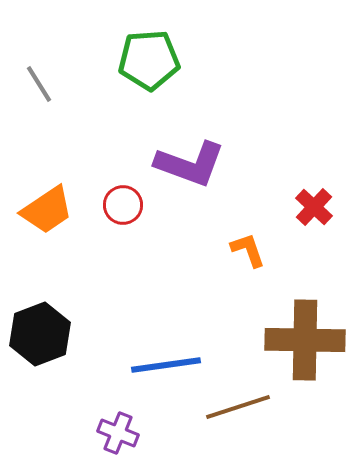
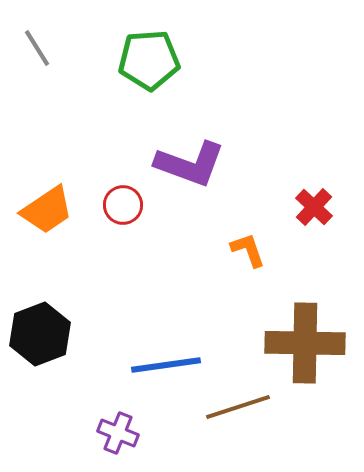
gray line: moved 2 px left, 36 px up
brown cross: moved 3 px down
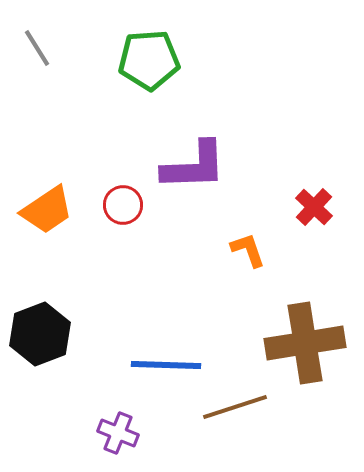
purple L-shape: moved 4 px right, 2 px down; rotated 22 degrees counterclockwise
brown cross: rotated 10 degrees counterclockwise
blue line: rotated 10 degrees clockwise
brown line: moved 3 px left
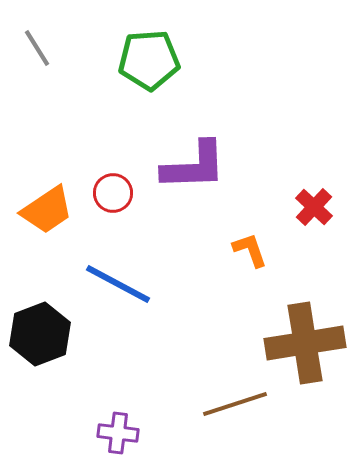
red circle: moved 10 px left, 12 px up
orange L-shape: moved 2 px right
blue line: moved 48 px left, 81 px up; rotated 26 degrees clockwise
brown line: moved 3 px up
purple cross: rotated 15 degrees counterclockwise
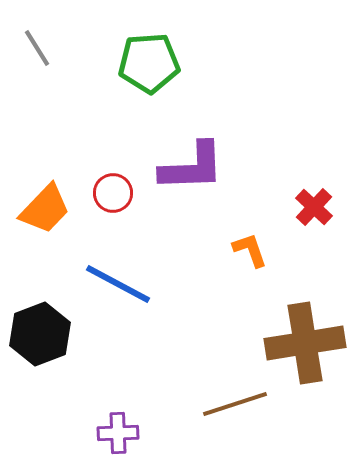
green pentagon: moved 3 px down
purple L-shape: moved 2 px left, 1 px down
orange trapezoid: moved 2 px left, 1 px up; rotated 12 degrees counterclockwise
purple cross: rotated 9 degrees counterclockwise
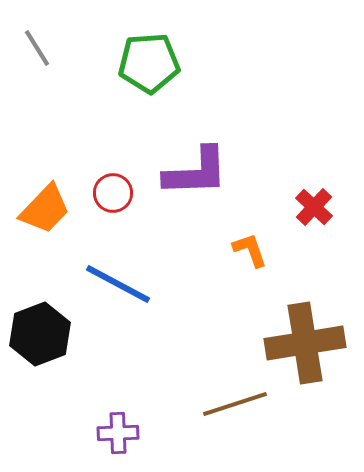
purple L-shape: moved 4 px right, 5 px down
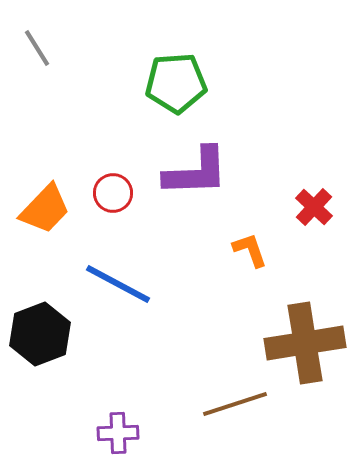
green pentagon: moved 27 px right, 20 px down
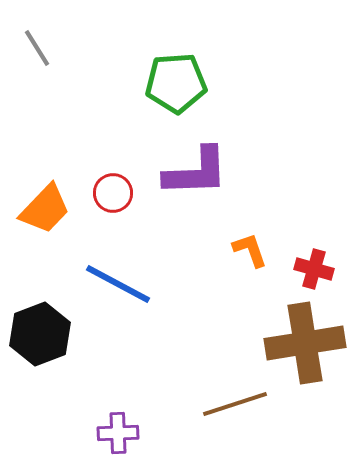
red cross: moved 62 px down; rotated 27 degrees counterclockwise
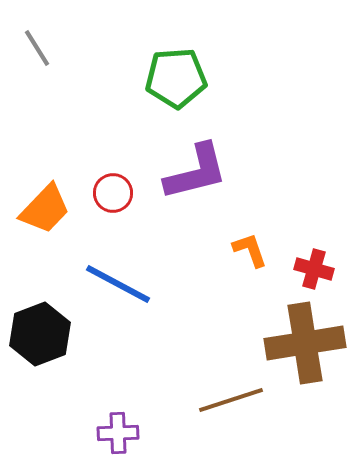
green pentagon: moved 5 px up
purple L-shape: rotated 12 degrees counterclockwise
brown line: moved 4 px left, 4 px up
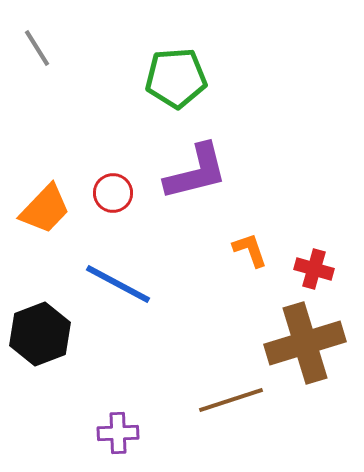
brown cross: rotated 8 degrees counterclockwise
